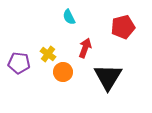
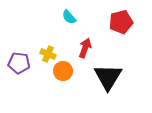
cyan semicircle: rotated 14 degrees counterclockwise
red pentagon: moved 2 px left, 5 px up
yellow cross: rotated 14 degrees counterclockwise
orange circle: moved 1 px up
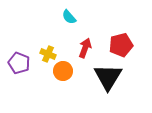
red pentagon: moved 23 px down
purple pentagon: rotated 15 degrees clockwise
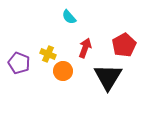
red pentagon: moved 3 px right; rotated 15 degrees counterclockwise
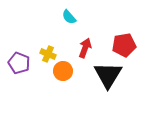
red pentagon: rotated 20 degrees clockwise
black triangle: moved 2 px up
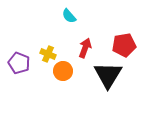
cyan semicircle: moved 1 px up
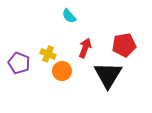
orange circle: moved 1 px left
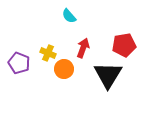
red arrow: moved 2 px left
yellow cross: moved 1 px up
orange circle: moved 2 px right, 2 px up
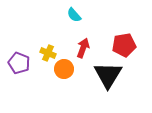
cyan semicircle: moved 5 px right, 1 px up
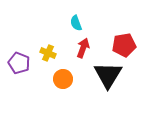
cyan semicircle: moved 2 px right, 8 px down; rotated 21 degrees clockwise
orange circle: moved 1 px left, 10 px down
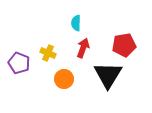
cyan semicircle: rotated 21 degrees clockwise
orange circle: moved 1 px right
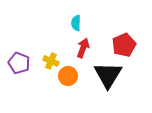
red pentagon: rotated 15 degrees counterclockwise
yellow cross: moved 3 px right, 8 px down
orange circle: moved 4 px right, 3 px up
